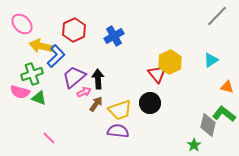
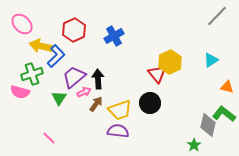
green triangle: moved 20 px right; rotated 42 degrees clockwise
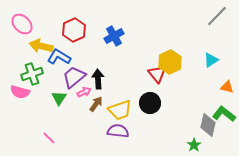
blue L-shape: moved 3 px right, 1 px down; rotated 105 degrees counterclockwise
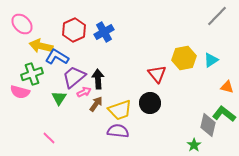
blue cross: moved 10 px left, 4 px up
blue L-shape: moved 2 px left
yellow hexagon: moved 14 px right, 4 px up; rotated 15 degrees clockwise
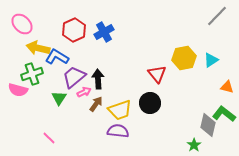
yellow arrow: moved 3 px left, 2 px down
pink semicircle: moved 2 px left, 2 px up
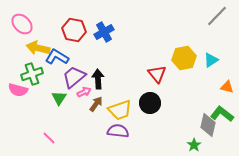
red hexagon: rotated 25 degrees counterclockwise
green L-shape: moved 2 px left
